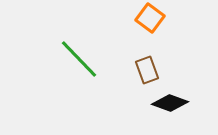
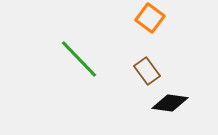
brown rectangle: moved 1 px down; rotated 16 degrees counterclockwise
black diamond: rotated 12 degrees counterclockwise
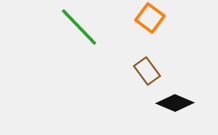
green line: moved 32 px up
black diamond: moved 5 px right; rotated 15 degrees clockwise
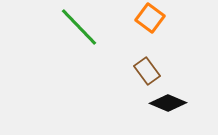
black diamond: moved 7 px left
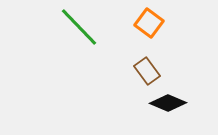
orange square: moved 1 px left, 5 px down
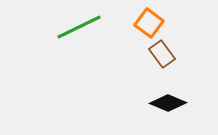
green line: rotated 72 degrees counterclockwise
brown rectangle: moved 15 px right, 17 px up
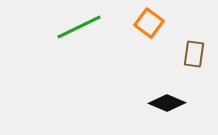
brown rectangle: moved 32 px right; rotated 44 degrees clockwise
black diamond: moved 1 px left
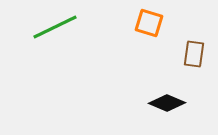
orange square: rotated 20 degrees counterclockwise
green line: moved 24 px left
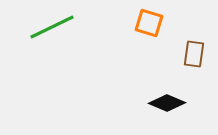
green line: moved 3 px left
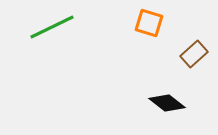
brown rectangle: rotated 40 degrees clockwise
black diamond: rotated 15 degrees clockwise
